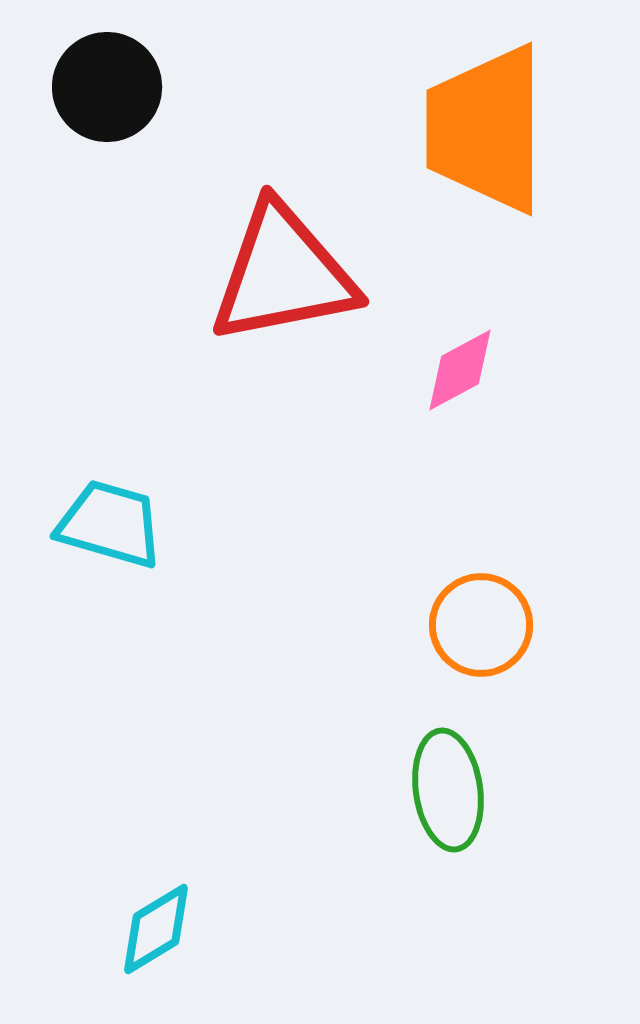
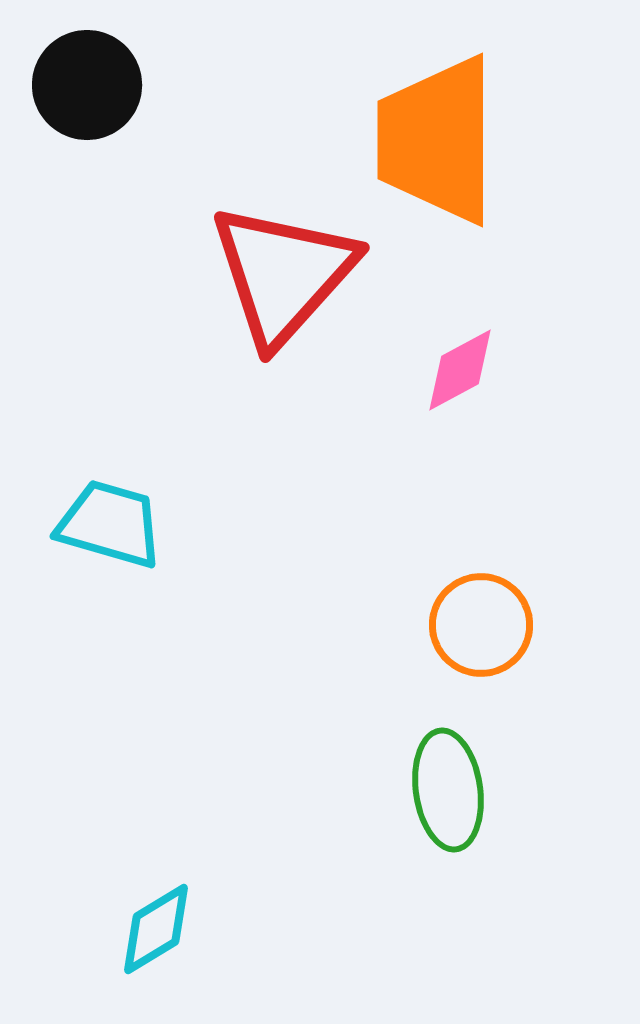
black circle: moved 20 px left, 2 px up
orange trapezoid: moved 49 px left, 11 px down
red triangle: rotated 37 degrees counterclockwise
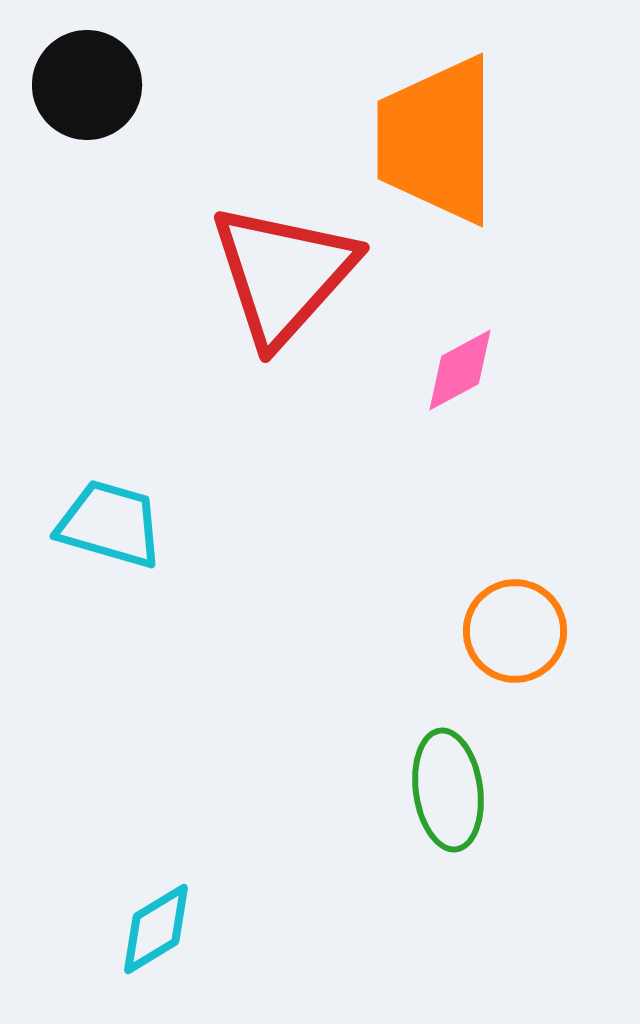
orange circle: moved 34 px right, 6 px down
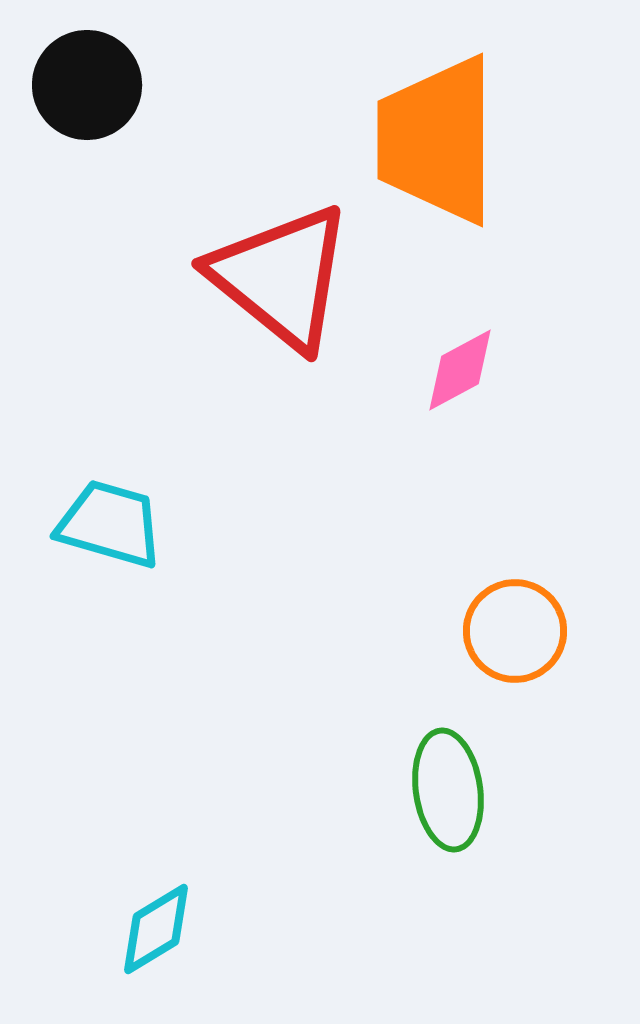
red triangle: moved 2 px left, 3 px down; rotated 33 degrees counterclockwise
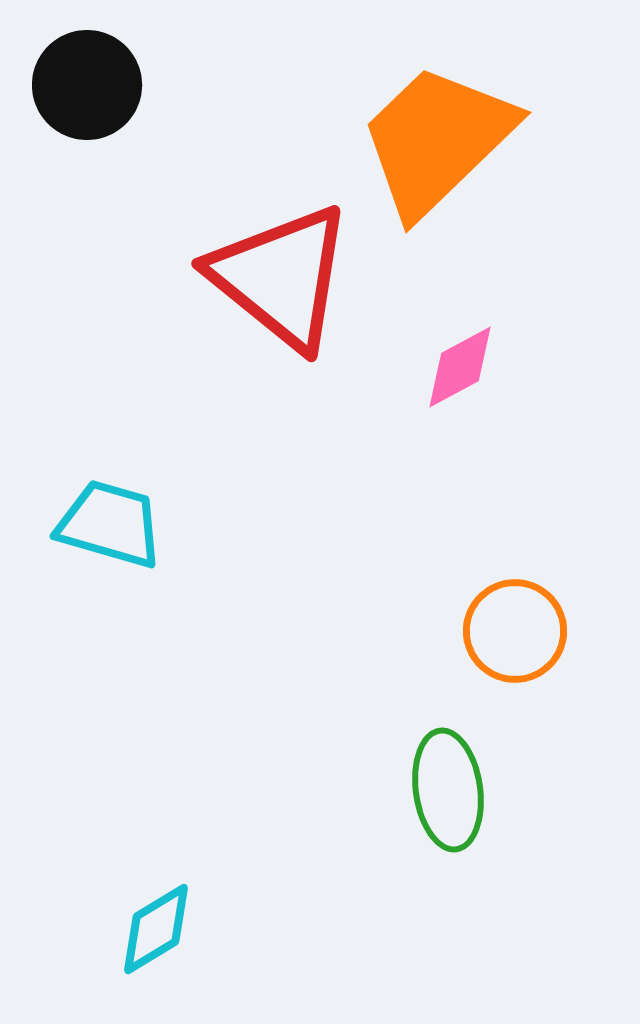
orange trapezoid: rotated 46 degrees clockwise
pink diamond: moved 3 px up
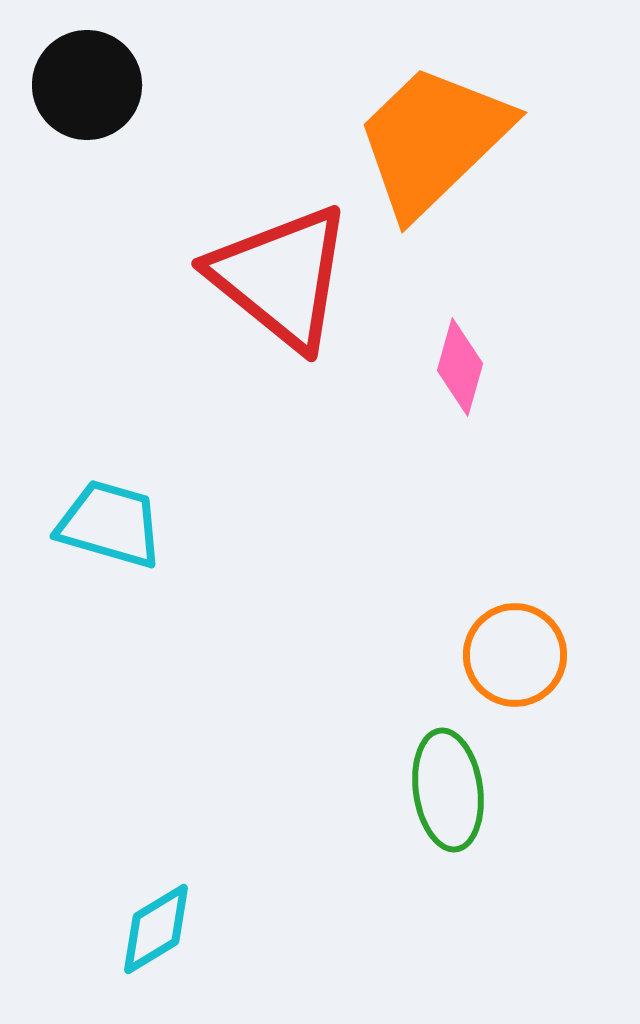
orange trapezoid: moved 4 px left
pink diamond: rotated 46 degrees counterclockwise
orange circle: moved 24 px down
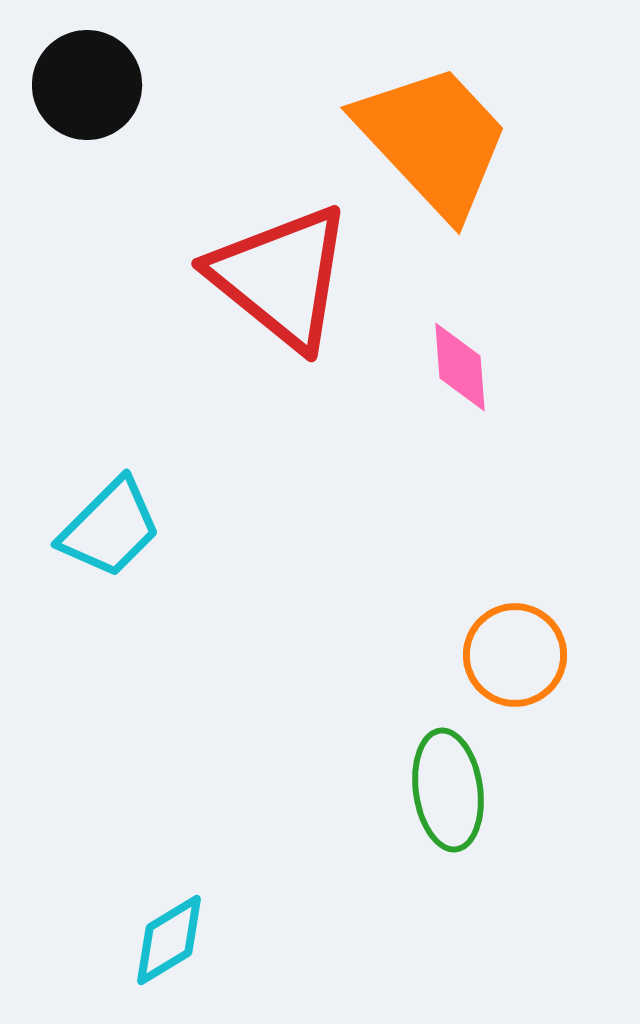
orange trapezoid: rotated 91 degrees clockwise
pink diamond: rotated 20 degrees counterclockwise
cyan trapezoid: moved 4 px down; rotated 119 degrees clockwise
cyan diamond: moved 13 px right, 11 px down
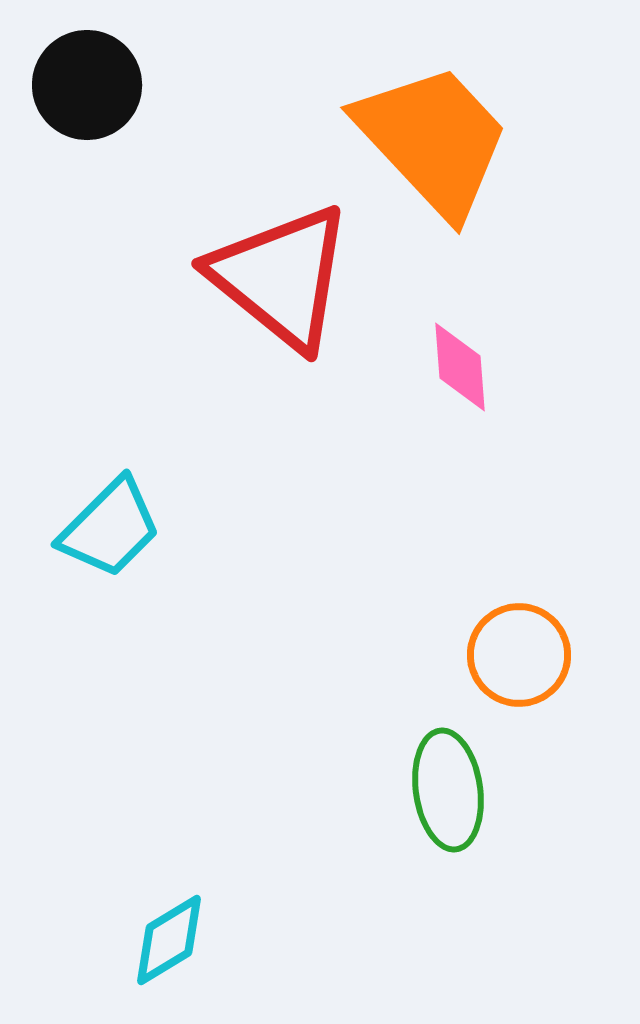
orange circle: moved 4 px right
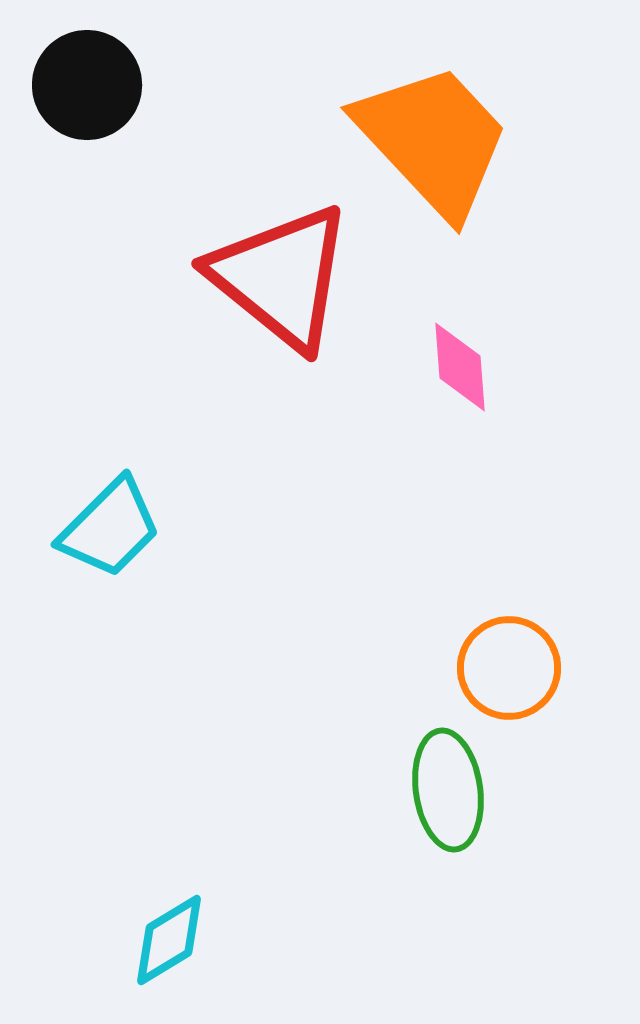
orange circle: moved 10 px left, 13 px down
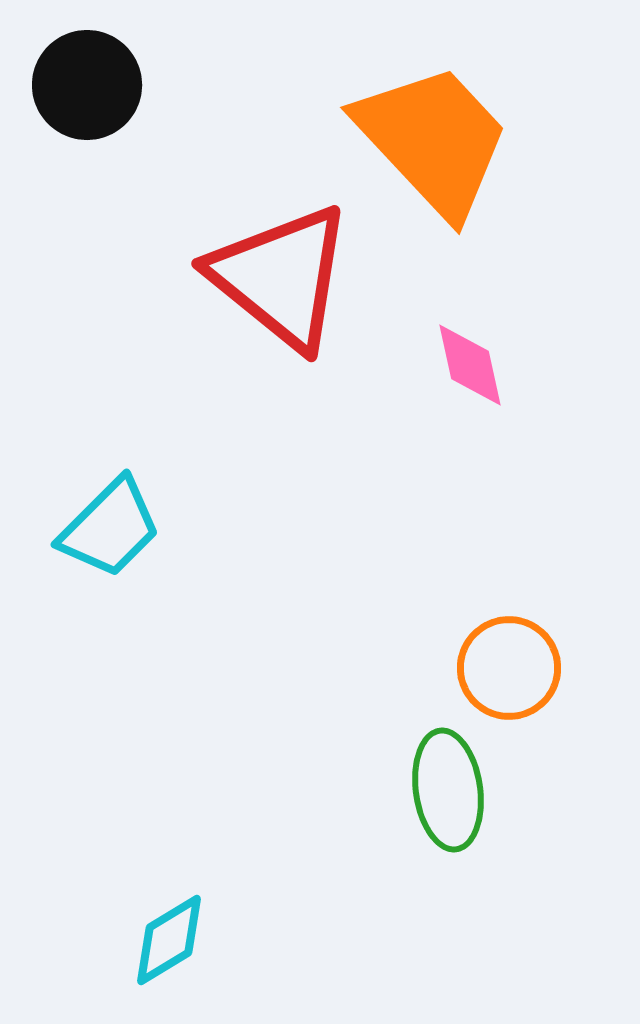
pink diamond: moved 10 px right, 2 px up; rotated 8 degrees counterclockwise
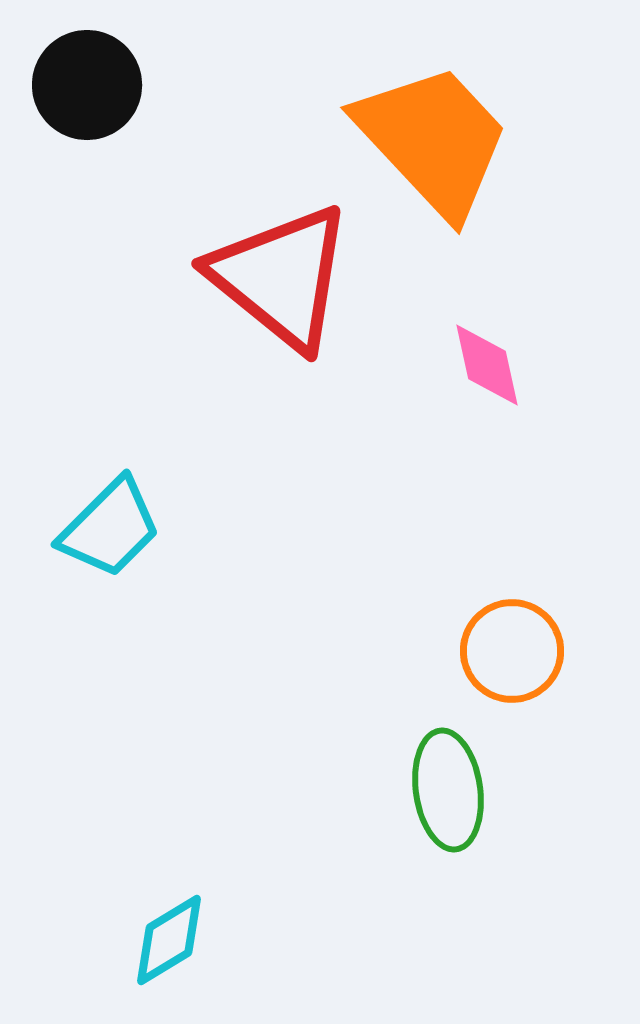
pink diamond: moved 17 px right
orange circle: moved 3 px right, 17 px up
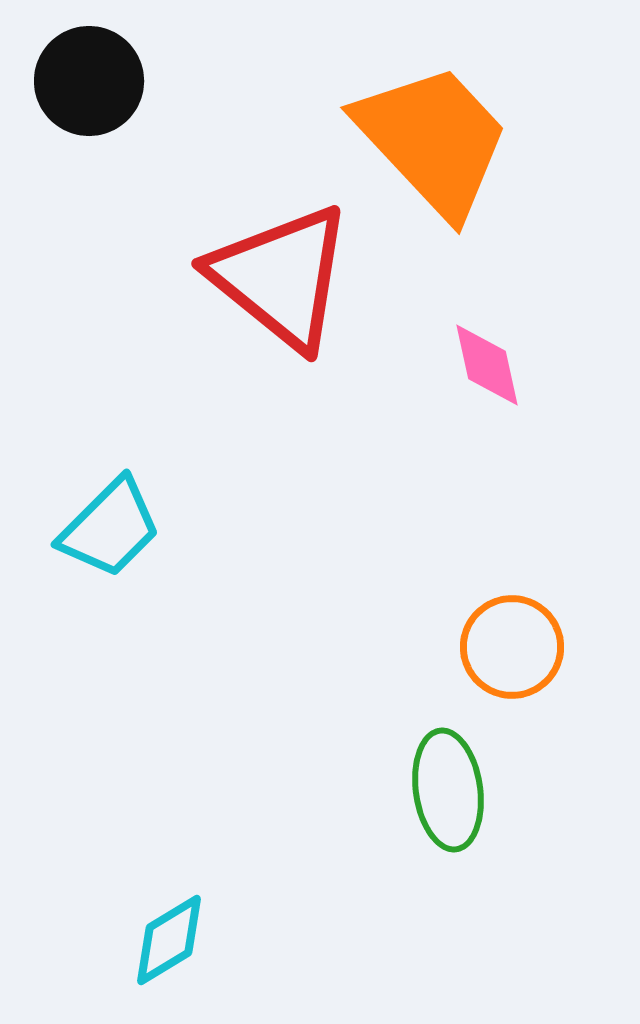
black circle: moved 2 px right, 4 px up
orange circle: moved 4 px up
